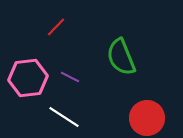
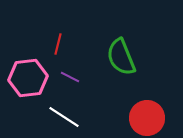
red line: moved 2 px right, 17 px down; rotated 30 degrees counterclockwise
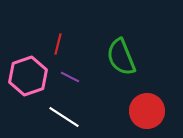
pink hexagon: moved 2 px up; rotated 12 degrees counterclockwise
red circle: moved 7 px up
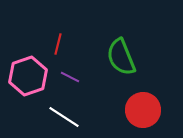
red circle: moved 4 px left, 1 px up
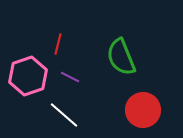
white line: moved 2 px up; rotated 8 degrees clockwise
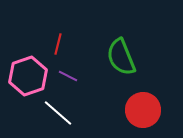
purple line: moved 2 px left, 1 px up
white line: moved 6 px left, 2 px up
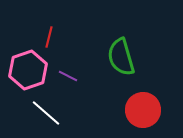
red line: moved 9 px left, 7 px up
green semicircle: rotated 6 degrees clockwise
pink hexagon: moved 6 px up
white line: moved 12 px left
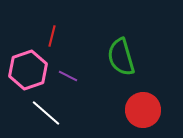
red line: moved 3 px right, 1 px up
